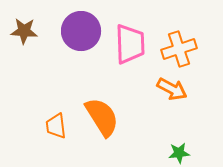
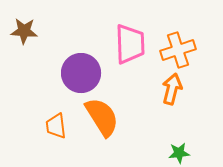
purple circle: moved 42 px down
orange cross: moved 1 px left, 1 px down
orange arrow: rotated 104 degrees counterclockwise
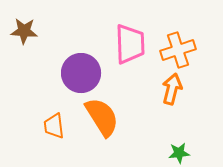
orange trapezoid: moved 2 px left
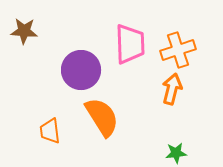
purple circle: moved 3 px up
orange trapezoid: moved 4 px left, 5 px down
green star: moved 3 px left
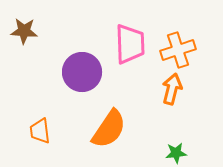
purple circle: moved 1 px right, 2 px down
orange semicircle: moved 7 px right, 12 px down; rotated 66 degrees clockwise
orange trapezoid: moved 10 px left
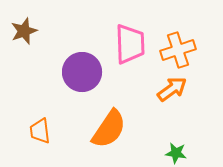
brown star: rotated 24 degrees counterclockwise
orange arrow: rotated 40 degrees clockwise
green star: rotated 15 degrees clockwise
